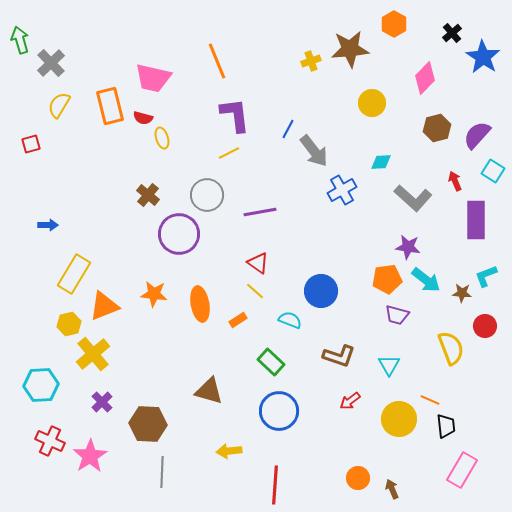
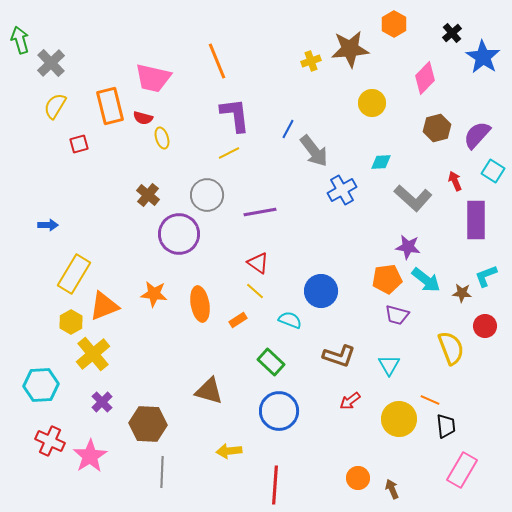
yellow semicircle at (59, 105): moved 4 px left, 1 px down
red square at (31, 144): moved 48 px right
yellow hexagon at (69, 324): moved 2 px right, 2 px up; rotated 15 degrees counterclockwise
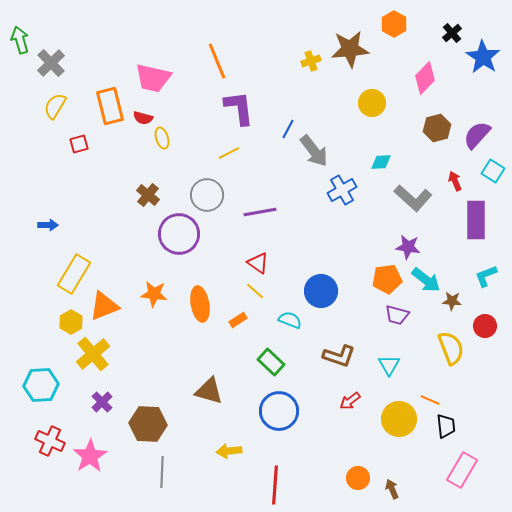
purple L-shape at (235, 115): moved 4 px right, 7 px up
brown star at (462, 293): moved 10 px left, 8 px down
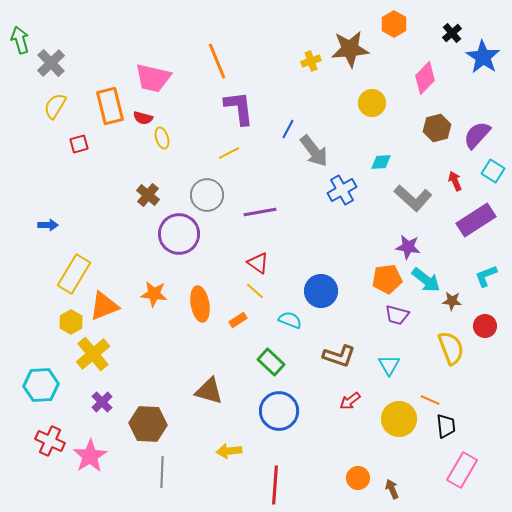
purple rectangle at (476, 220): rotated 57 degrees clockwise
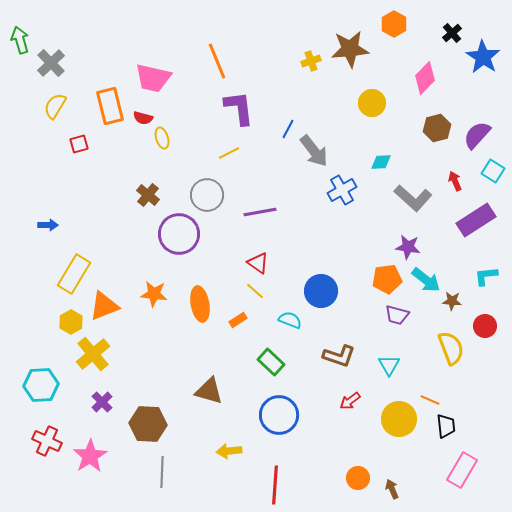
cyan L-shape at (486, 276): rotated 15 degrees clockwise
blue circle at (279, 411): moved 4 px down
red cross at (50, 441): moved 3 px left
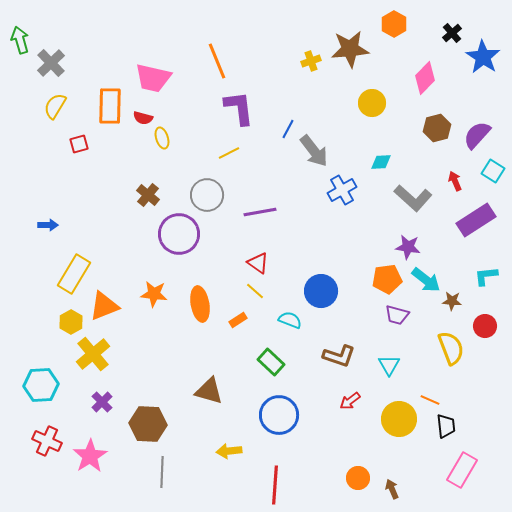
orange rectangle at (110, 106): rotated 15 degrees clockwise
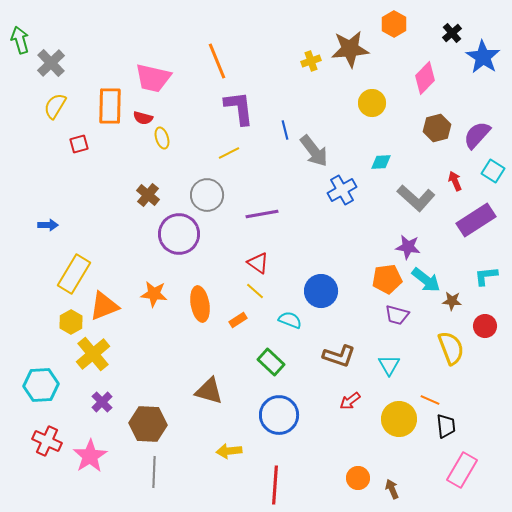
blue line at (288, 129): moved 3 px left, 1 px down; rotated 42 degrees counterclockwise
gray L-shape at (413, 198): moved 3 px right
purple line at (260, 212): moved 2 px right, 2 px down
gray line at (162, 472): moved 8 px left
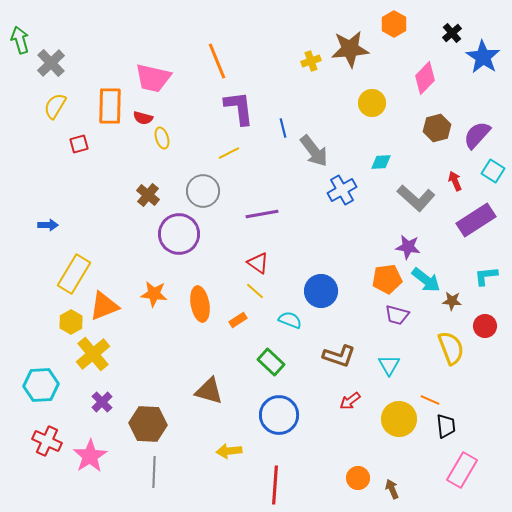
blue line at (285, 130): moved 2 px left, 2 px up
gray circle at (207, 195): moved 4 px left, 4 px up
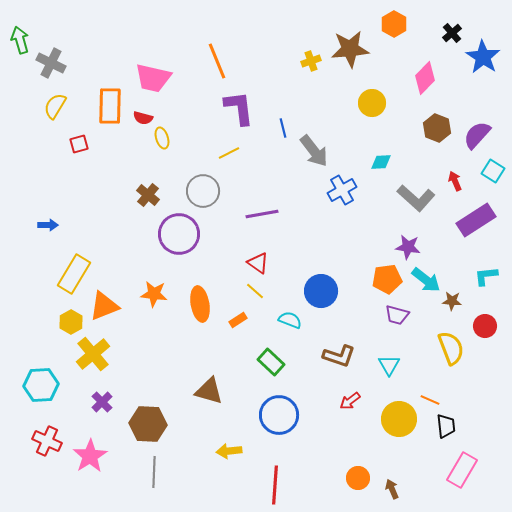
gray cross at (51, 63): rotated 20 degrees counterclockwise
brown hexagon at (437, 128): rotated 24 degrees counterclockwise
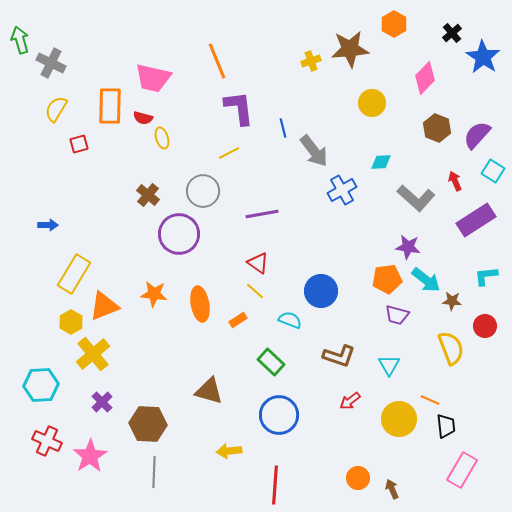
yellow semicircle at (55, 106): moved 1 px right, 3 px down
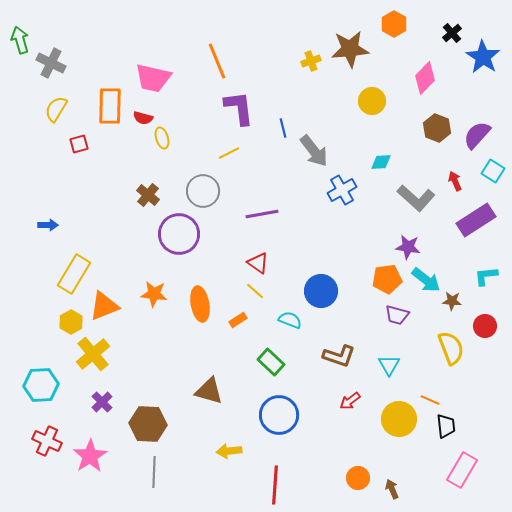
yellow circle at (372, 103): moved 2 px up
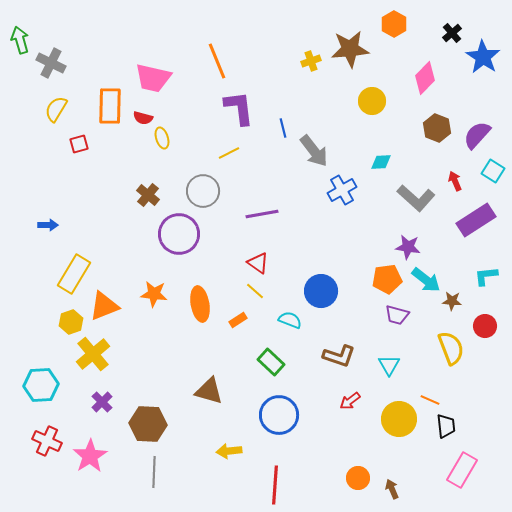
yellow hexagon at (71, 322): rotated 10 degrees clockwise
